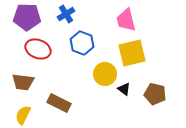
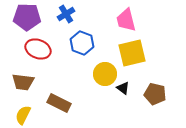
black triangle: moved 1 px left, 1 px up
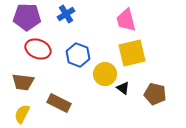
blue hexagon: moved 4 px left, 12 px down
yellow semicircle: moved 1 px left, 1 px up
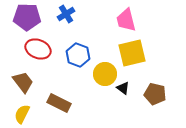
brown trapezoid: rotated 135 degrees counterclockwise
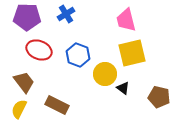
red ellipse: moved 1 px right, 1 px down
brown trapezoid: moved 1 px right
brown pentagon: moved 4 px right, 3 px down
brown rectangle: moved 2 px left, 2 px down
yellow semicircle: moved 3 px left, 5 px up
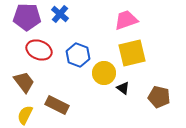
blue cross: moved 6 px left; rotated 18 degrees counterclockwise
pink trapezoid: rotated 85 degrees clockwise
yellow circle: moved 1 px left, 1 px up
yellow semicircle: moved 6 px right, 6 px down
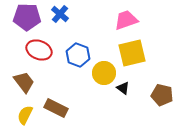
brown pentagon: moved 3 px right, 2 px up
brown rectangle: moved 1 px left, 3 px down
